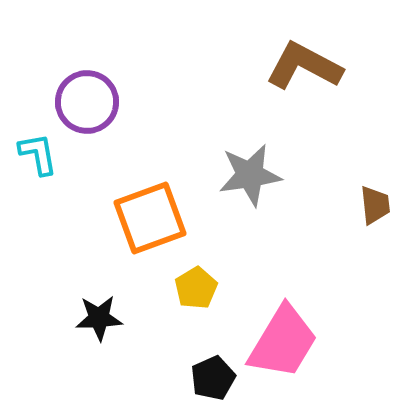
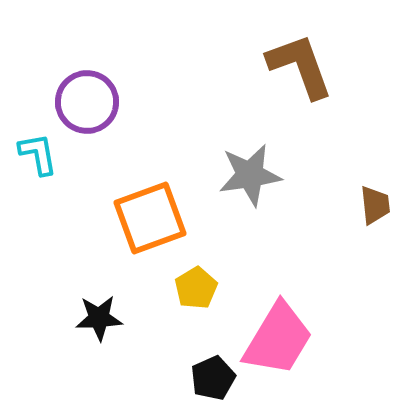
brown L-shape: moved 4 px left; rotated 42 degrees clockwise
pink trapezoid: moved 5 px left, 3 px up
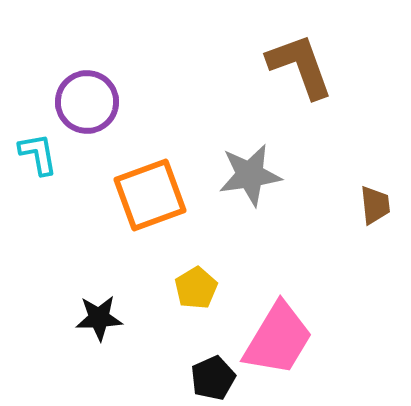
orange square: moved 23 px up
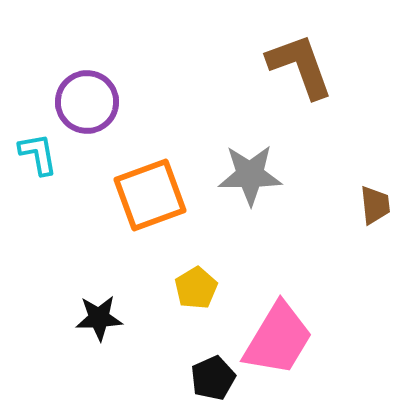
gray star: rotated 8 degrees clockwise
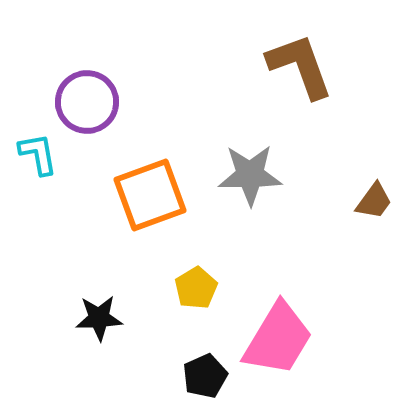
brown trapezoid: moved 1 px left, 4 px up; rotated 42 degrees clockwise
black pentagon: moved 8 px left, 2 px up
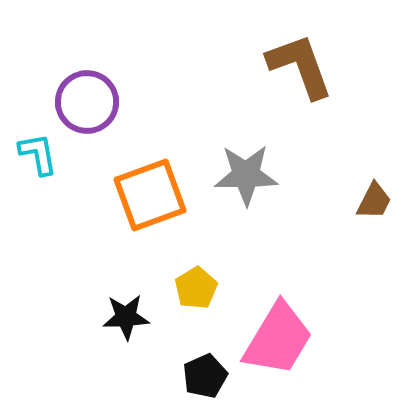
gray star: moved 4 px left
brown trapezoid: rotated 9 degrees counterclockwise
black star: moved 27 px right, 1 px up
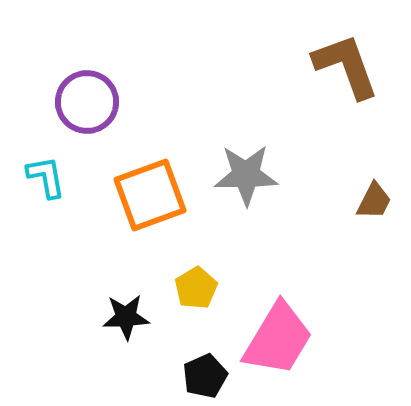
brown L-shape: moved 46 px right
cyan L-shape: moved 8 px right, 23 px down
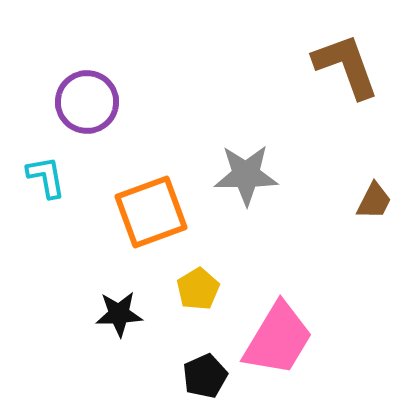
orange square: moved 1 px right, 17 px down
yellow pentagon: moved 2 px right, 1 px down
black star: moved 7 px left, 3 px up
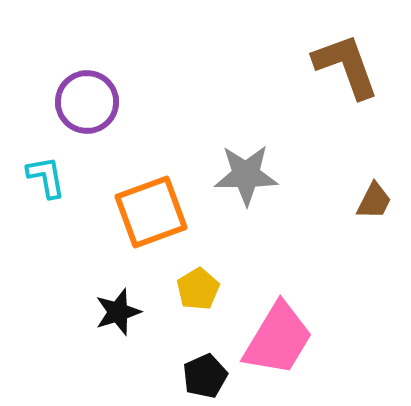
black star: moved 1 px left, 2 px up; rotated 15 degrees counterclockwise
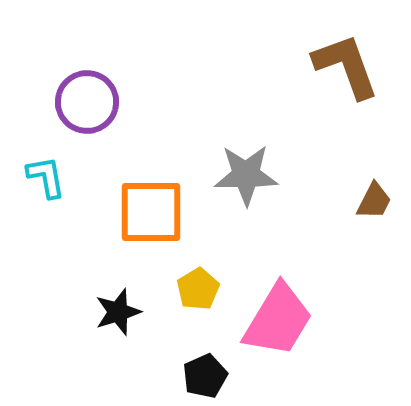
orange square: rotated 20 degrees clockwise
pink trapezoid: moved 19 px up
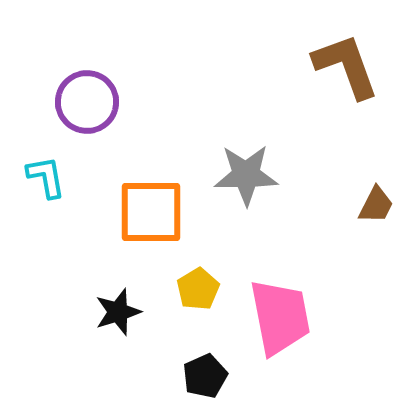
brown trapezoid: moved 2 px right, 4 px down
pink trapezoid: moved 2 px right, 3 px up; rotated 42 degrees counterclockwise
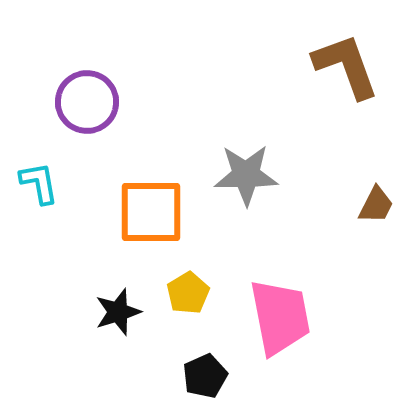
cyan L-shape: moved 7 px left, 6 px down
yellow pentagon: moved 10 px left, 4 px down
